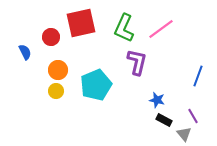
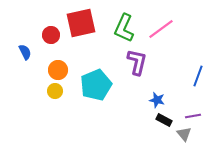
red circle: moved 2 px up
yellow circle: moved 1 px left
purple line: rotated 70 degrees counterclockwise
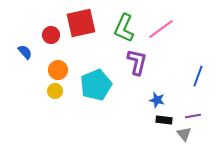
blue semicircle: rotated 14 degrees counterclockwise
black rectangle: rotated 21 degrees counterclockwise
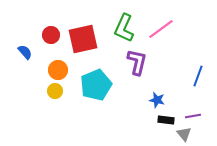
red square: moved 2 px right, 16 px down
black rectangle: moved 2 px right
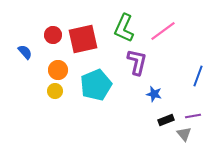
pink line: moved 2 px right, 2 px down
red circle: moved 2 px right
blue star: moved 3 px left, 6 px up
black rectangle: rotated 28 degrees counterclockwise
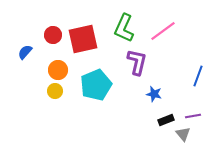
blue semicircle: rotated 98 degrees counterclockwise
gray triangle: moved 1 px left
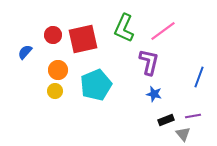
purple L-shape: moved 12 px right
blue line: moved 1 px right, 1 px down
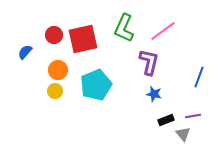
red circle: moved 1 px right
